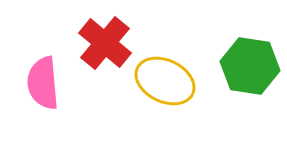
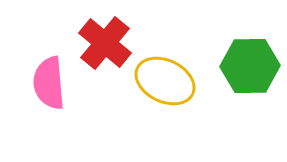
green hexagon: rotated 10 degrees counterclockwise
pink semicircle: moved 6 px right
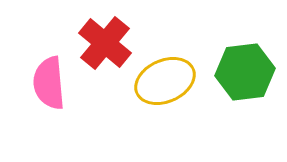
green hexagon: moved 5 px left, 6 px down; rotated 6 degrees counterclockwise
yellow ellipse: rotated 50 degrees counterclockwise
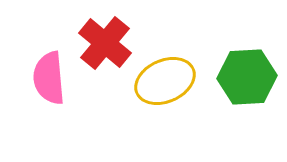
green hexagon: moved 2 px right, 5 px down; rotated 4 degrees clockwise
pink semicircle: moved 5 px up
